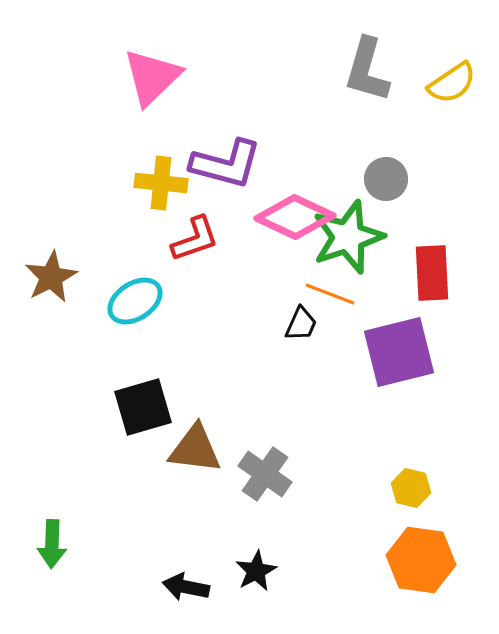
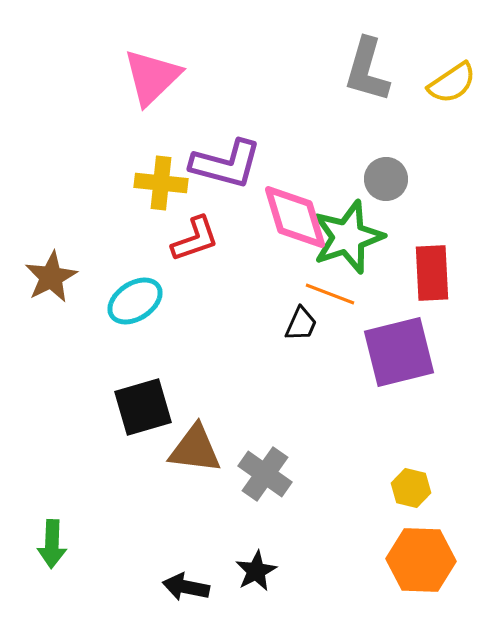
pink diamond: rotated 48 degrees clockwise
orange hexagon: rotated 6 degrees counterclockwise
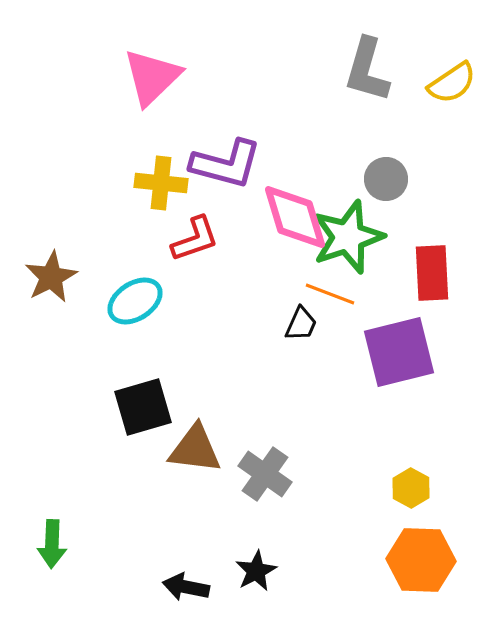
yellow hexagon: rotated 15 degrees clockwise
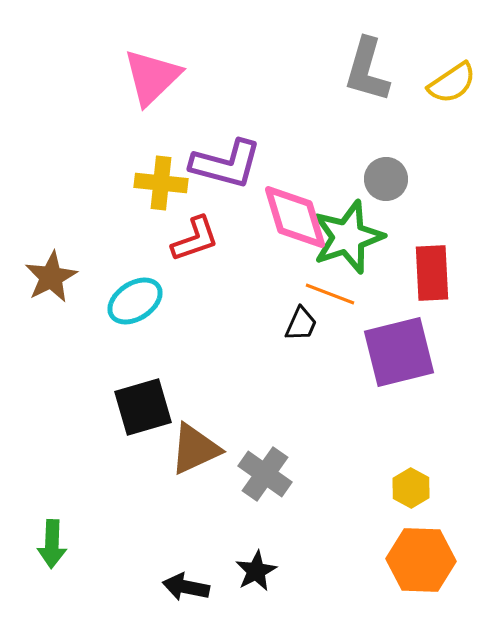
brown triangle: rotated 32 degrees counterclockwise
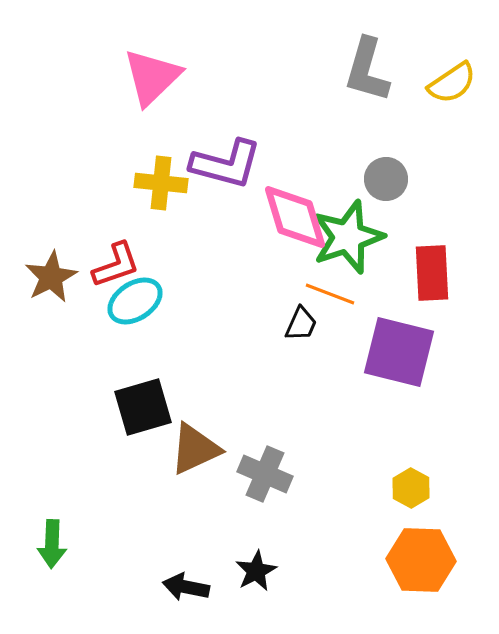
red L-shape: moved 79 px left, 26 px down
purple square: rotated 28 degrees clockwise
gray cross: rotated 12 degrees counterclockwise
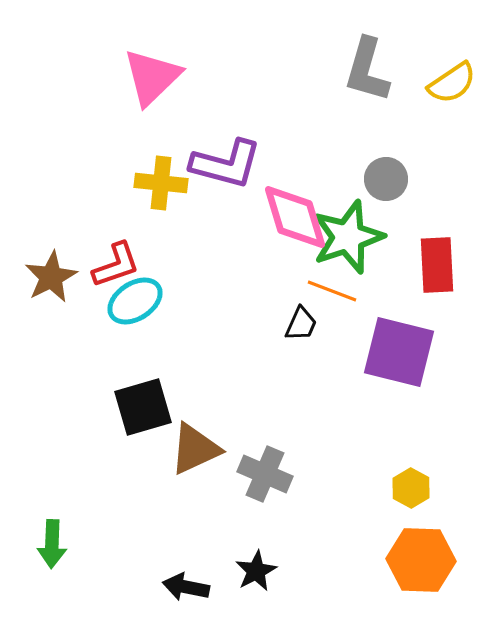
red rectangle: moved 5 px right, 8 px up
orange line: moved 2 px right, 3 px up
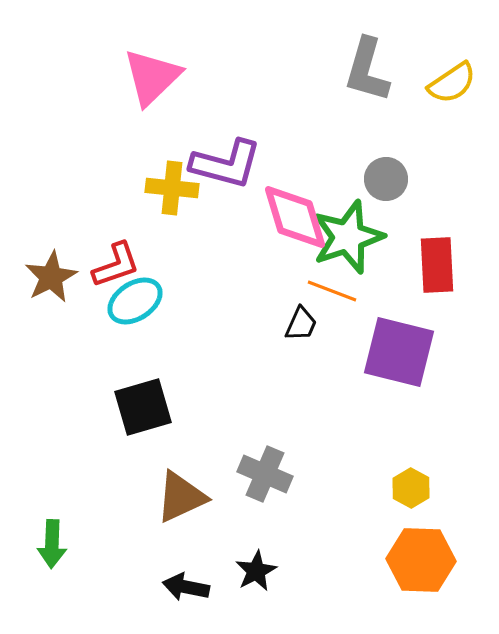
yellow cross: moved 11 px right, 5 px down
brown triangle: moved 14 px left, 48 px down
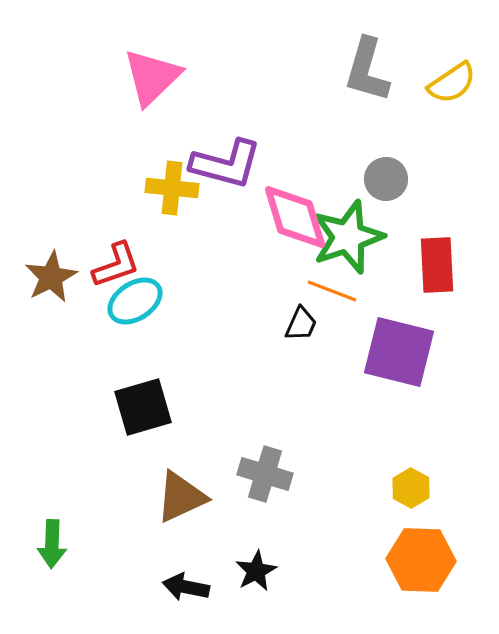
gray cross: rotated 6 degrees counterclockwise
